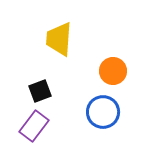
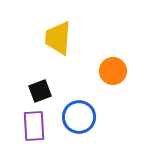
yellow trapezoid: moved 1 px left, 1 px up
blue circle: moved 24 px left, 5 px down
purple rectangle: rotated 40 degrees counterclockwise
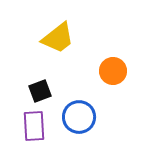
yellow trapezoid: rotated 132 degrees counterclockwise
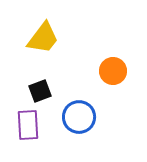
yellow trapezoid: moved 15 px left; rotated 15 degrees counterclockwise
purple rectangle: moved 6 px left, 1 px up
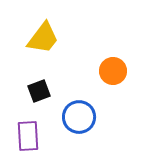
black square: moved 1 px left
purple rectangle: moved 11 px down
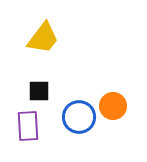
orange circle: moved 35 px down
black square: rotated 20 degrees clockwise
purple rectangle: moved 10 px up
